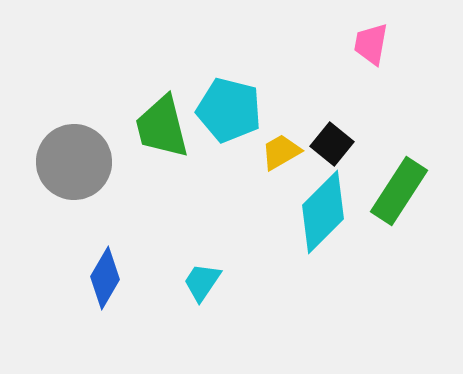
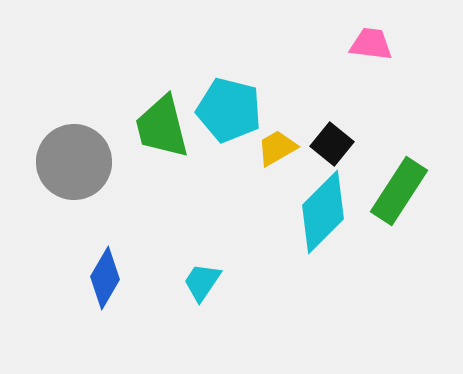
pink trapezoid: rotated 87 degrees clockwise
yellow trapezoid: moved 4 px left, 4 px up
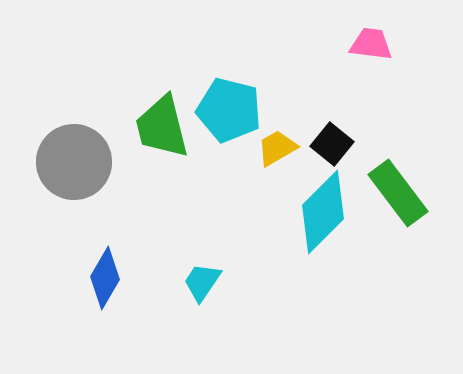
green rectangle: moved 1 px left, 2 px down; rotated 70 degrees counterclockwise
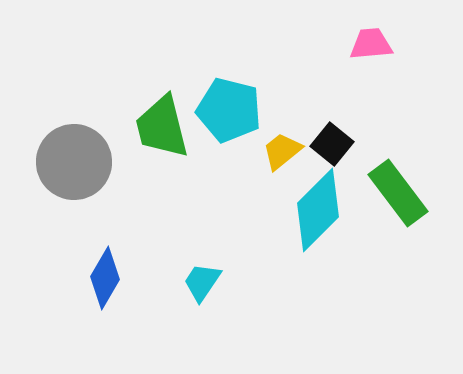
pink trapezoid: rotated 12 degrees counterclockwise
yellow trapezoid: moved 5 px right, 3 px down; rotated 9 degrees counterclockwise
cyan diamond: moved 5 px left, 2 px up
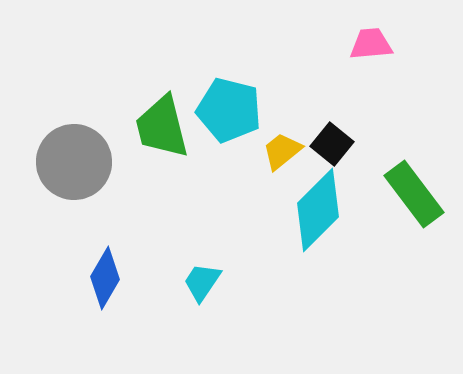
green rectangle: moved 16 px right, 1 px down
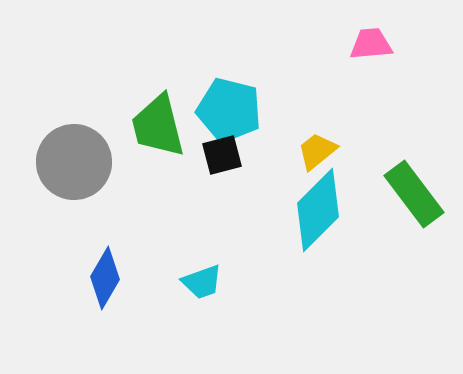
green trapezoid: moved 4 px left, 1 px up
black square: moved 110 px left, 11 px down; rotated 36 degrees clockwise
yellow trapezoid: moved 35 px right
cyan trapezoid: rotated 144 degrees counterclockwise
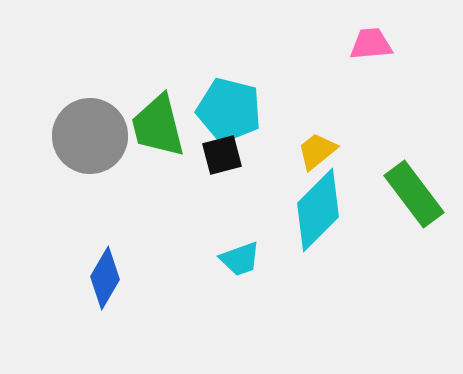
gray circle: moved 16 px right, 26 px up
cyan trapezoid: moved 38 px right, 23 px up
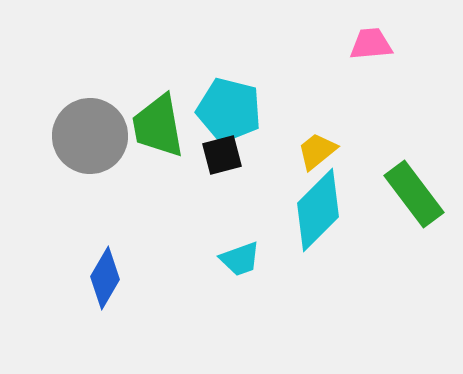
green trapezoid: rotated 4 degrees clockwise
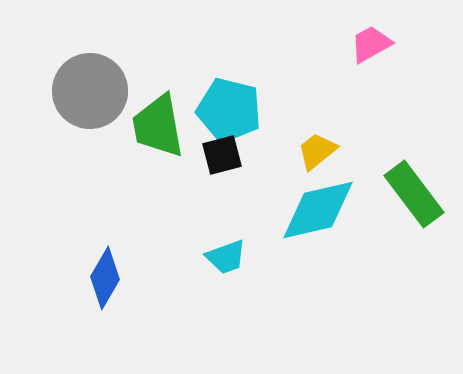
pink trapezoid: rotated 24 degrees counterclockwise
gray circle: moved 45 px up
cyan diamond: rotated 32 degrees clockwise
cyan trapezoid: moved 14 px left, 2 px up
